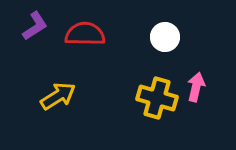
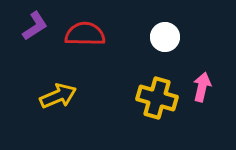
pink arrow: moved 6 px right
yellow arrow: rotated 9 degrees clockwise
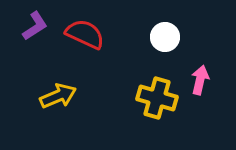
red semicircle: rotated 24 degrees clockwise
pink arrow: moved 2 px left, 7 px up
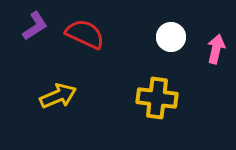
white circle: moved 6 px right
pink arrow: moved 16 px right, 31 px up
yellow cross: rotated 9 degrees counterclockwise
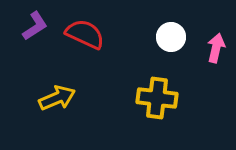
pink arrow: moved 1 px up
yellow arrow: moved 1 px left, 2 px down
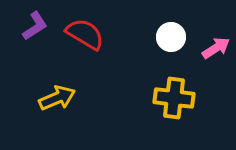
red semicircle: rotated 6 degrees clockwise
pink arrow: rotated 44 degrees clockwise
yellow cross: moved 17 px right
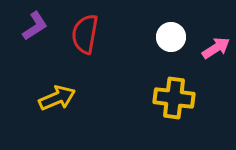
red semicircle: rotated 111 degrees counterclockwise
